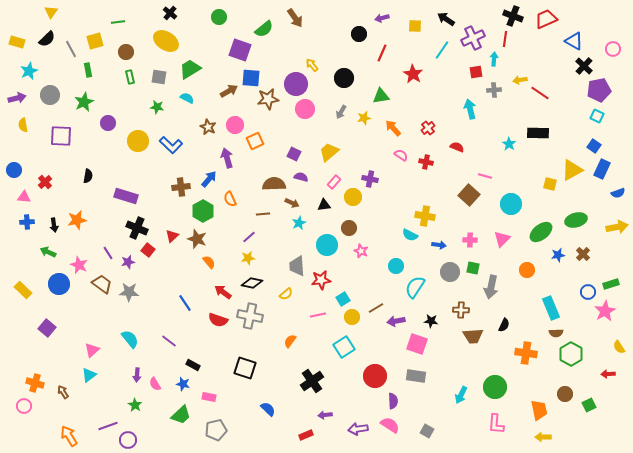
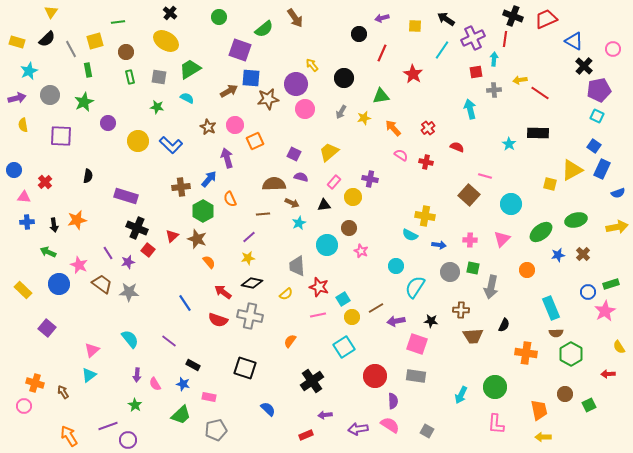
red star at (321, 280): moved 2 px left, 7 px down; rotated 24 degrees clockwise
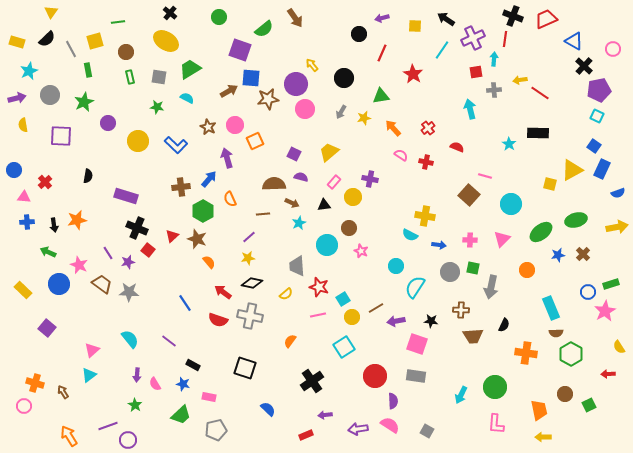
blue L-shape at (171, 145): moved 5 px right
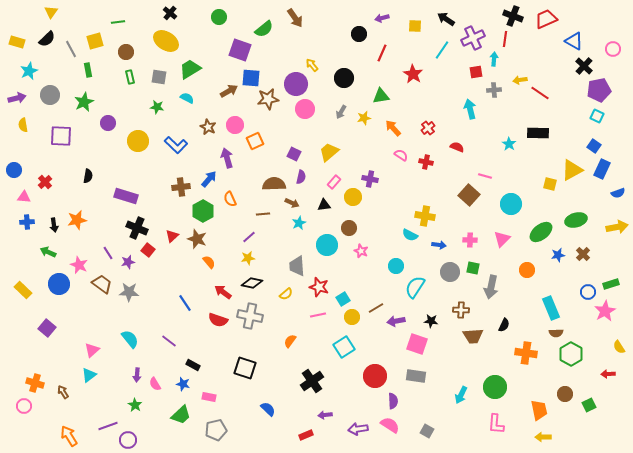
purple semicircle at (301, 177): rotated 88 degrees clockwise
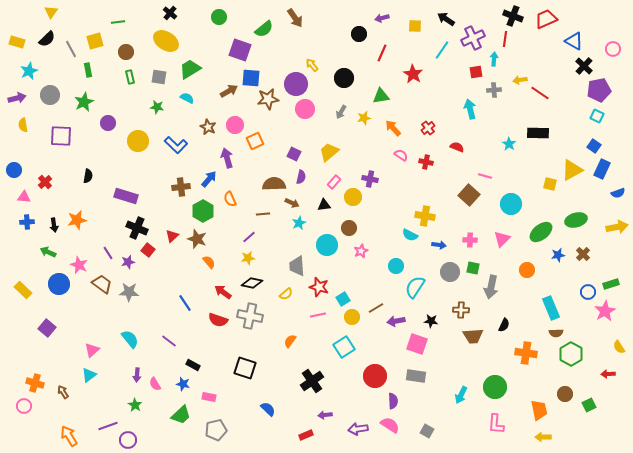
pink star at (361, 251): rotated 24 degrees clockwise
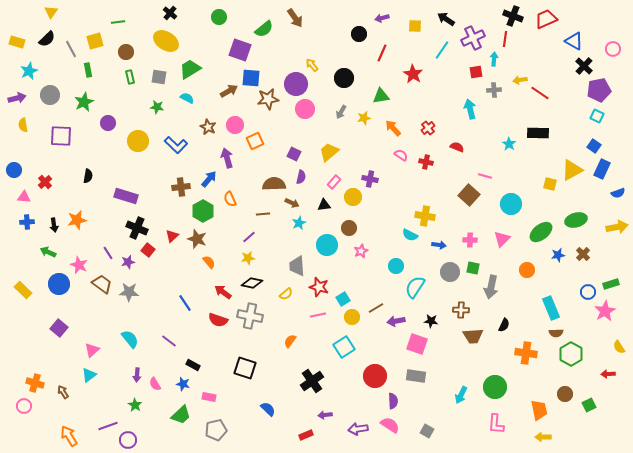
purple square at (47, 328): moved 12 px right
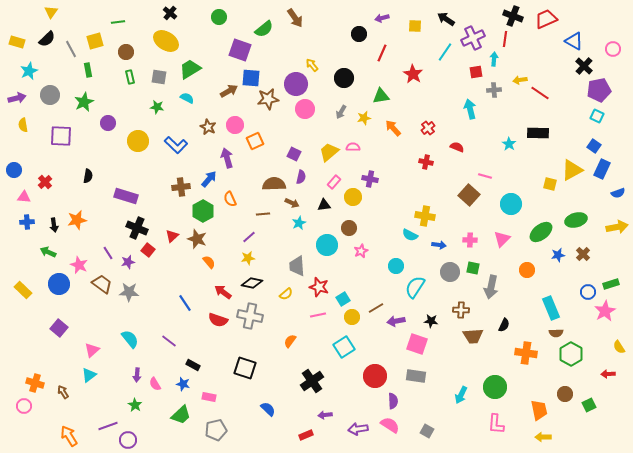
cyan line at (442, 50): moved 3 px right, 2 px down
pink semicircle at (401, 155): moved 48 px left, 8 px up; rotated 32 degrees counterclockwise
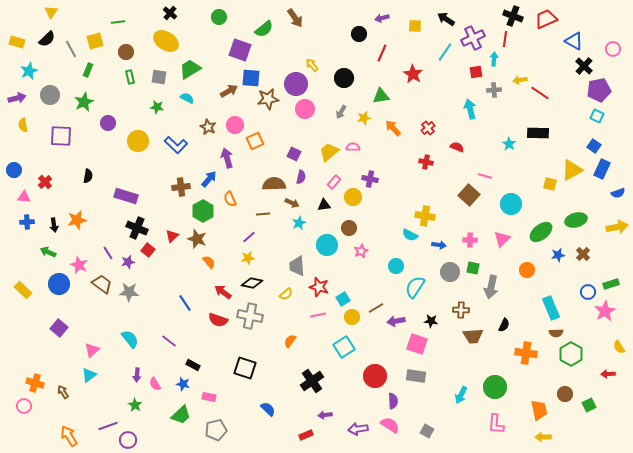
green rectangle at (88, 70): rotated 32 degrees clockwise
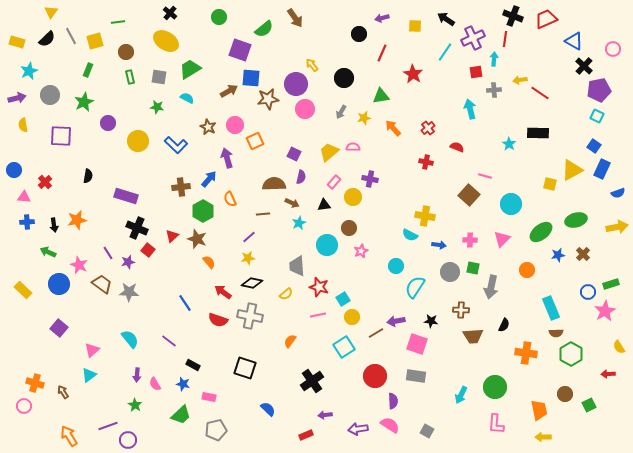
gray line at (71, 49): moved 13 px up
brown line at (376, 308): moved 25 px down
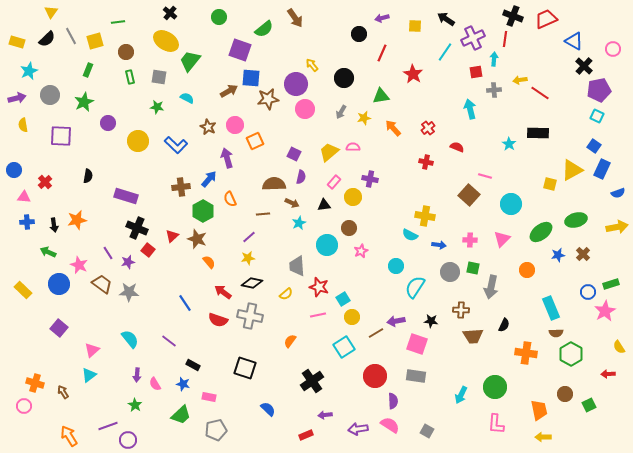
green trapezoid at (190, 69): moved 8 px up; rotated 20 degrees counterclockwise
